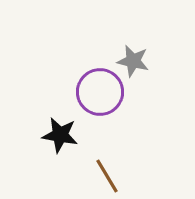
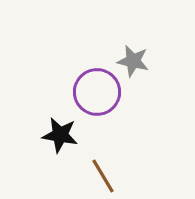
purple circle: moved 3 px left
brown line: moved 4 px left
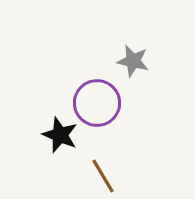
purple circle: moved 11 px down
black star: rotated 12 degrees clockwise
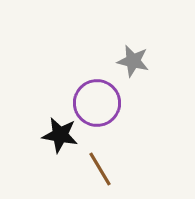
black star: rotated 12 degrees counterclockwise
brown line: moved 3 px left, 7 px up
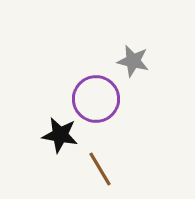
purple circle: moved 1 px left, 4 px up
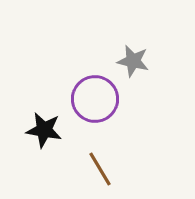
purple circle: moved 1 px left
black star: moved 16 px left, 5 px up
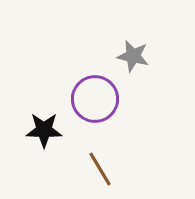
gray star: moved 5 px up
black star: rotated 9 degrees counterclockwise
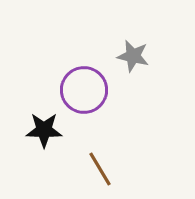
purple circle: moved 11 px left, 9 px up
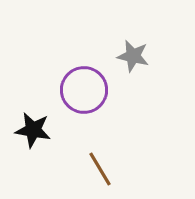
black star: moved 11 px left; rotated 9 degrees clockwise
